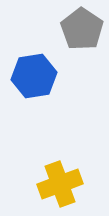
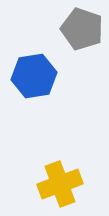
gray pentagon: rotated 15 degrees counterclockwise
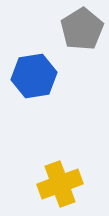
gray pentagon: rotated 21 degrees clockwise
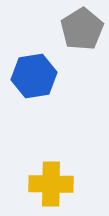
yellow cross: moved 9 px left; rotated 21 degrees clockwise
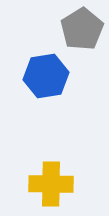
blue hexagon: moved 12 px right
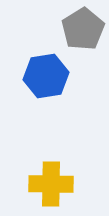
gray pentagon: moved 1 px right
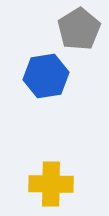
gray pentagon: moved 4 px left
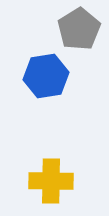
yellow cross: moved 3 px up
